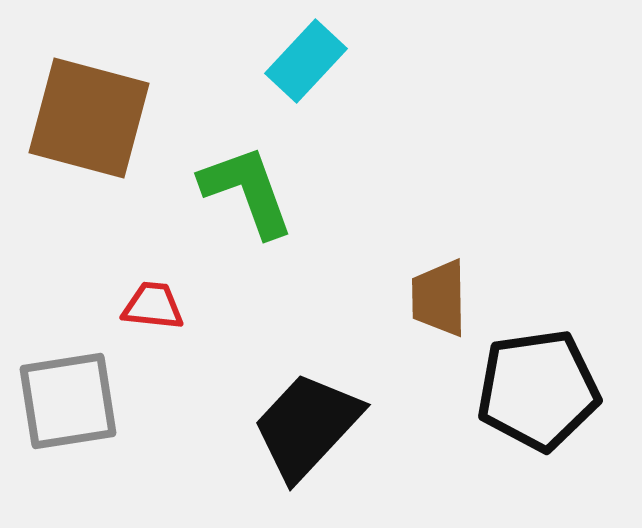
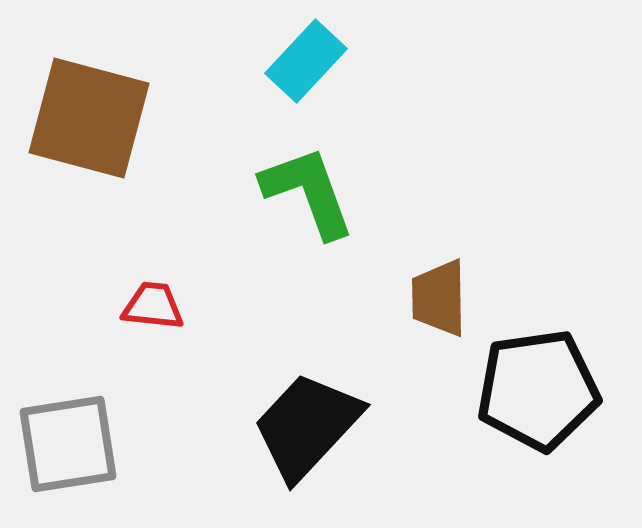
green L-shape: moved 61 px right, 1 px down
gray square: moved 43 px down
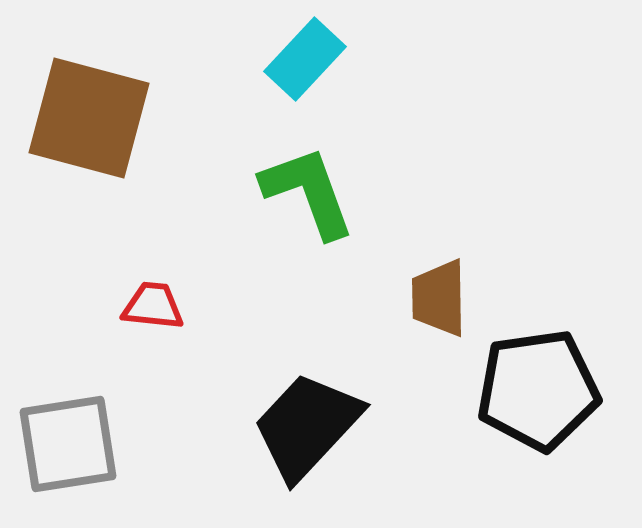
cyan rectangle: moved 1 px left, 2 px up
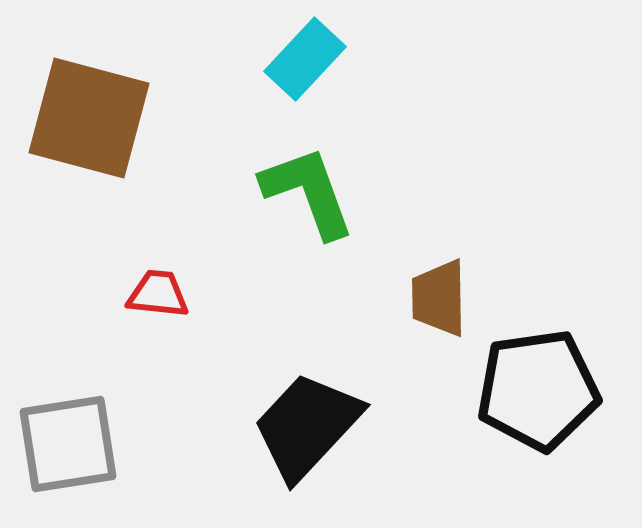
red trapezoid: moved 5 px right, 12 px up
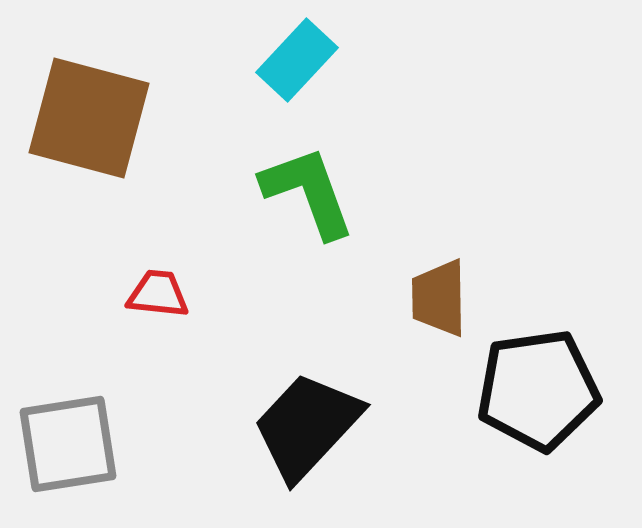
cyan rectangle: moved 8 px left, 1 px down
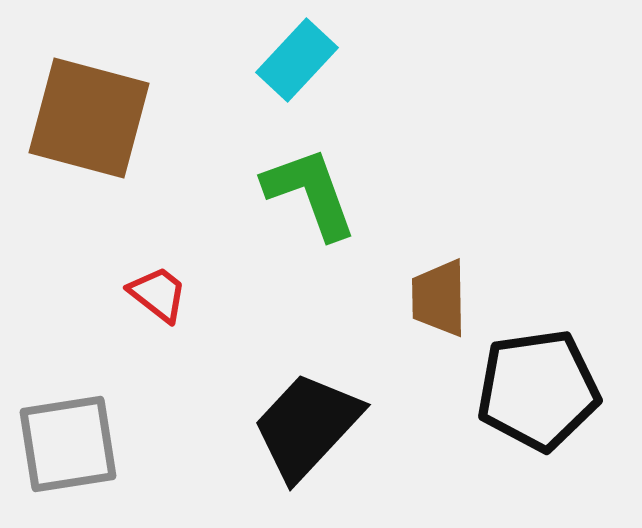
green L-shape: moved 2 px right, 1 px down
red trapezoid: rotated 32 degrees clockwise
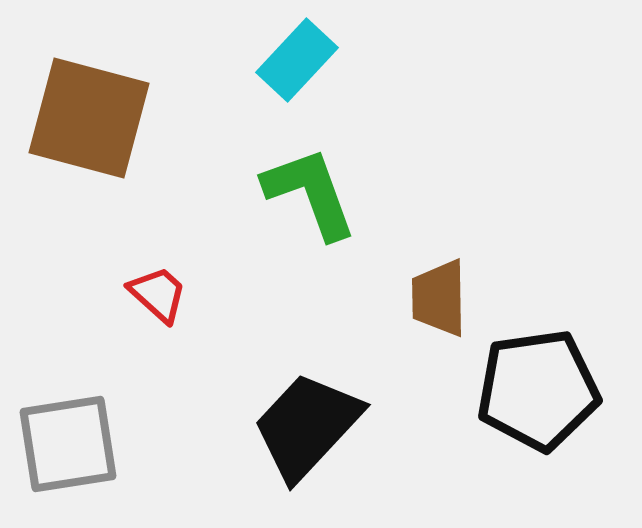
red trapezoid: rotated 4 degrees clockwise
